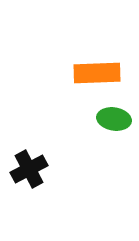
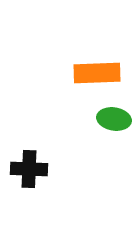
black cross: rotated 30 degrees clockwise
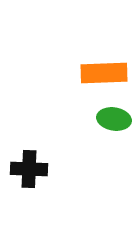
orange rectangle: moved 7 px right
